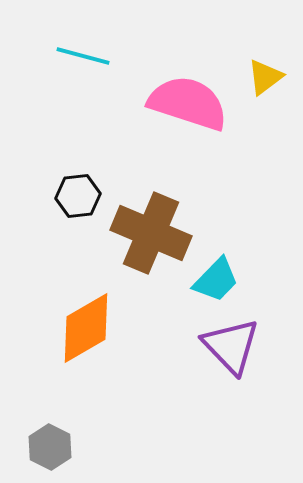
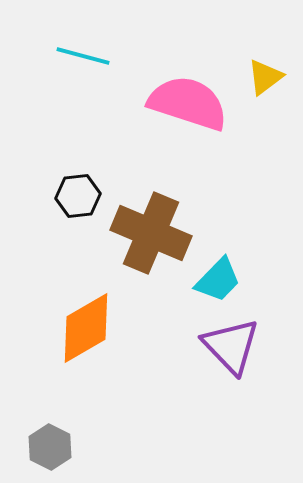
cyan trapezoid: moved 2 px right
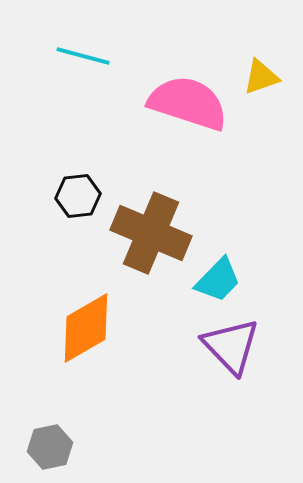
yellow triangle: moved 4 px left; rotated 18 degrees clockwise
gray hexagon: rotated 21 degrees clockwise
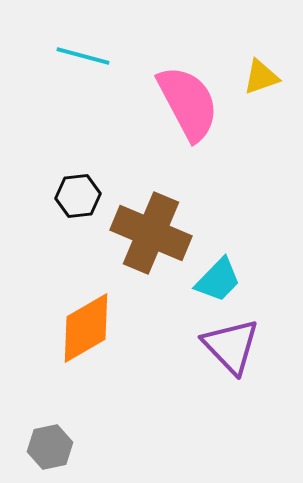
pink semicircle: rotated 44 degrees clockwise
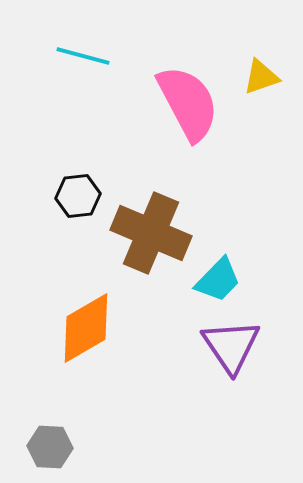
purple triangle: rotated 10 degrees clockwise
gray hexagon: rotated 15 degrees clockwise
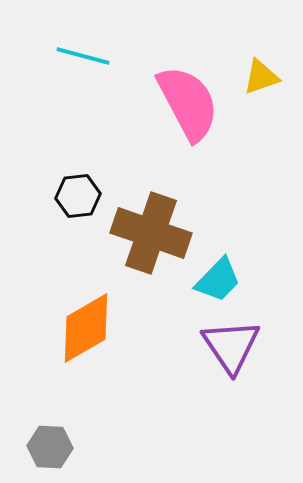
brown cross: rotated 4 degrees counterclockwise
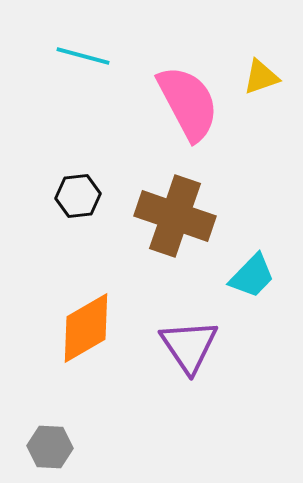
brown cross: moved 24 px right, 17 px up
cyan trapezoid: moved 34 px right, 4 px up
purple triangle: moved 42 px left
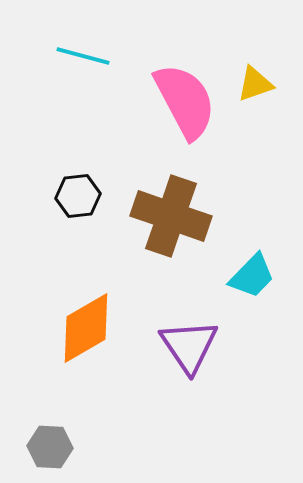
yellow triangle: moved 6 px left, 7 px down
pink semicircle: moved 3 px left, 2 px up
brown cross: moved 4 px left
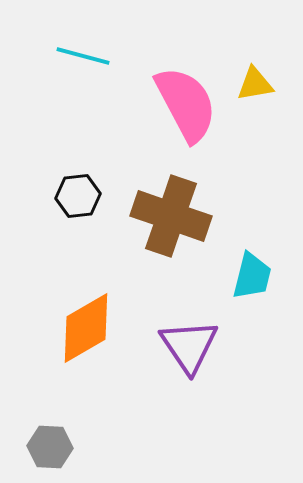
yellow triangle: rotated 9 degrees clockwise
pink semicircle: moved 1 px right, 3 px down
cyan trapezoid: rotated 30 degrees counterclockwise
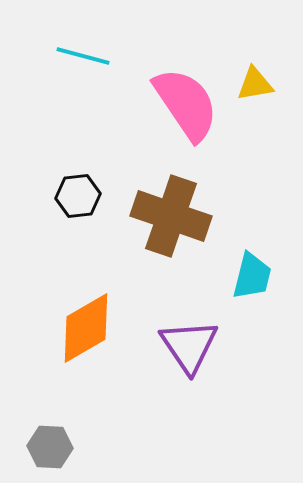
pink semicircle: rotated 6 degrees counterclockwise
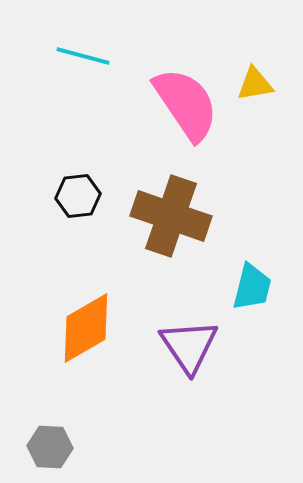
cyan trapezoid: moved 11 px down
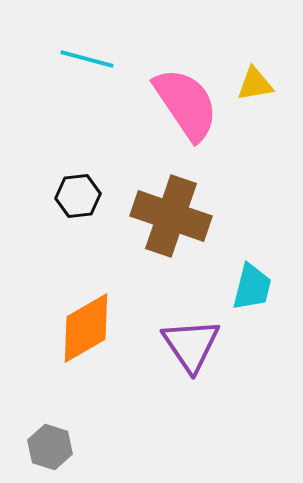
cyan line: moved 4 px right, 3 px down
purple triangle: moved 2 px right, 1 px up
gray hexagon: rotated 15 degrees clockwise
